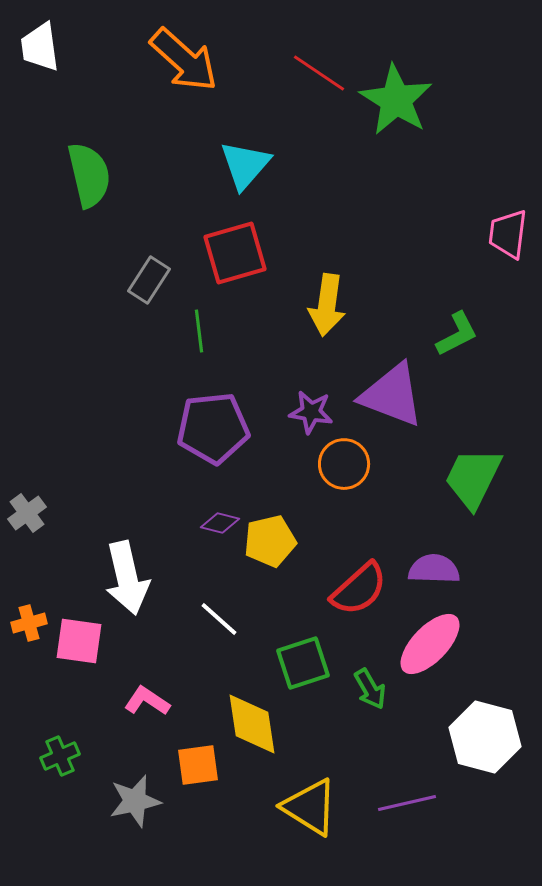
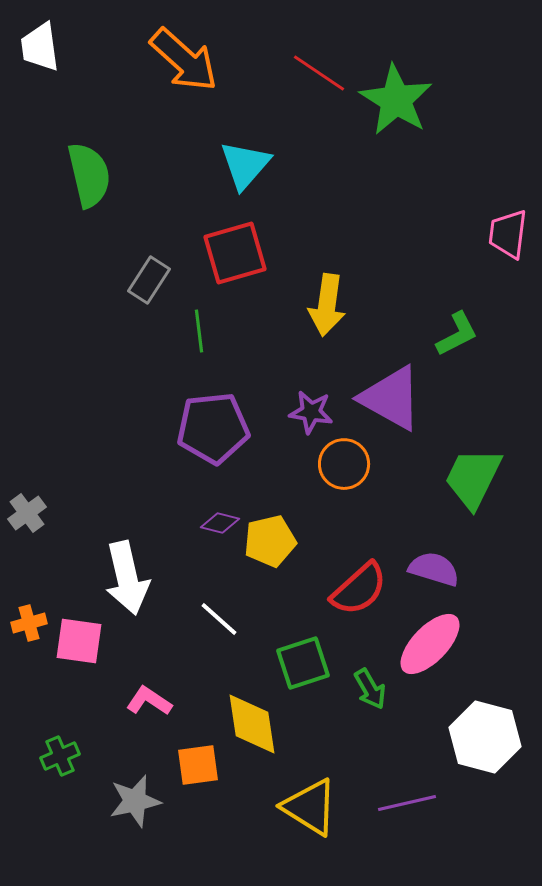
purple triangle: moved 1 px left, 3 px down; rotated 8 degrees clockwise
purple semicircle: rotated 15 degrees clockwise
pink L-shape: moved 2 px right
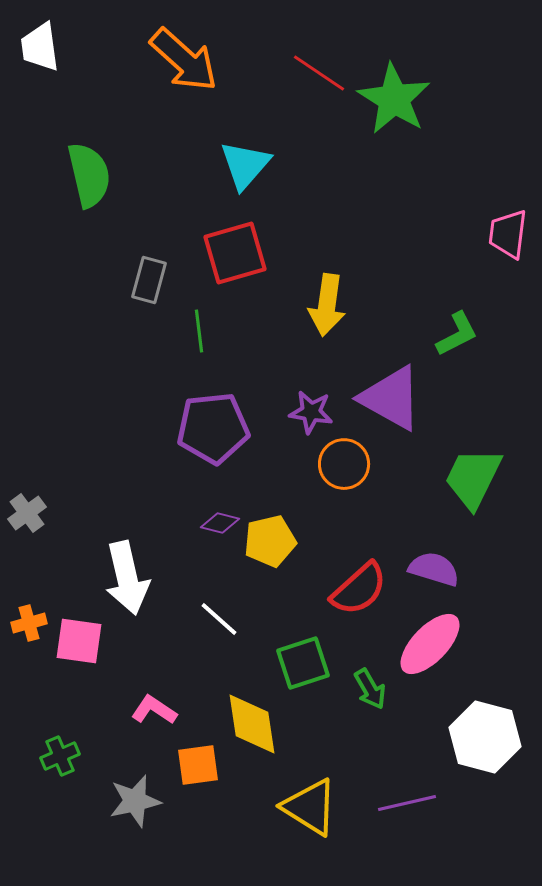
green star: moved 2 px left, 1 px up
gray rectangle: rotated 18 degrees counterclockwise
pink L-shape: moved 5 px right, 9 px down
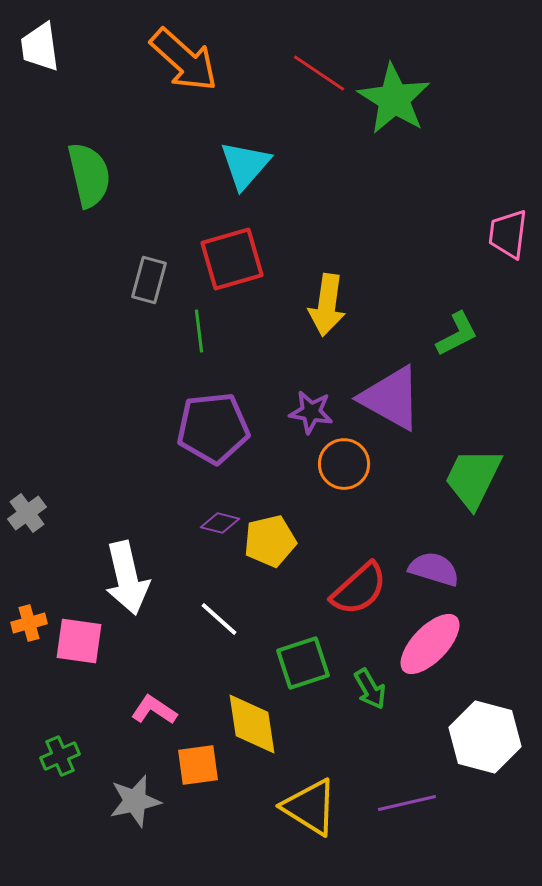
red square: moved 3 px left, 6 px down
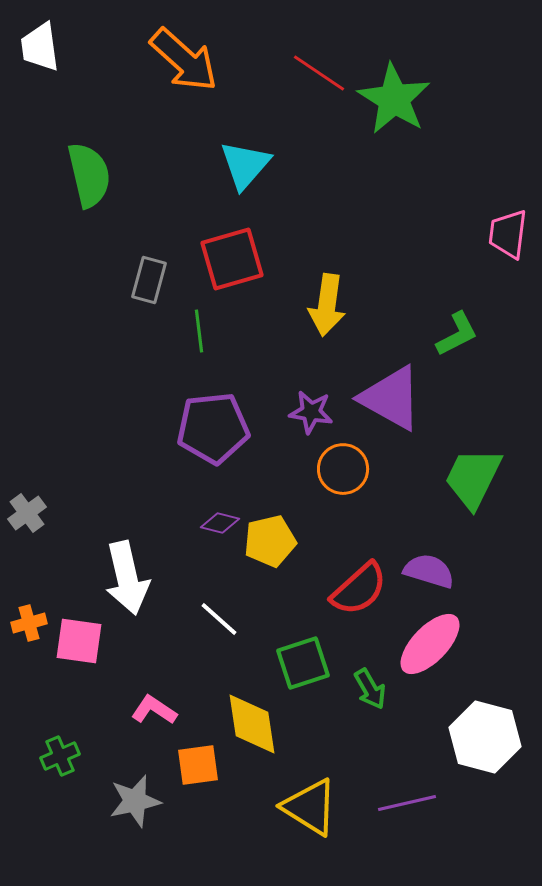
orange circle: moved 1 px left, 5 px down
purple semicircle: moved 5 px left, 2 px down
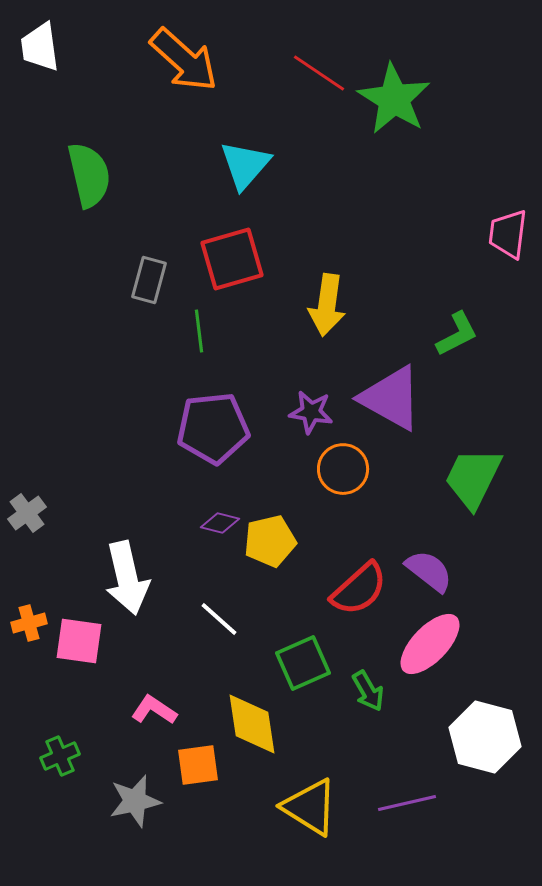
purple semicircle: rotated 21 degrees clockwise
green square: rotated 6 degrees counterclockwise
green arrow: moved 2 px left, 2 px down
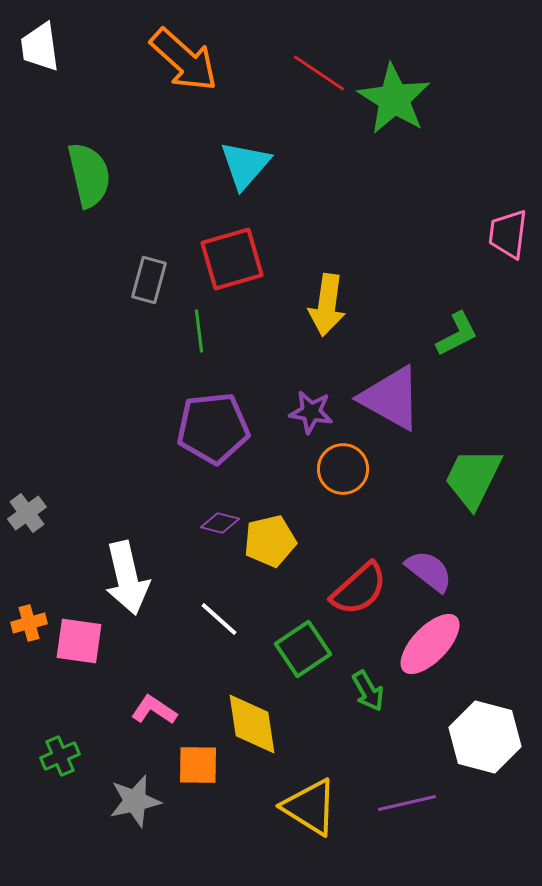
green square: moved 14 px up; rotated 10 degrees counterclockwise
orange square: rotated 9 degrees clockwise
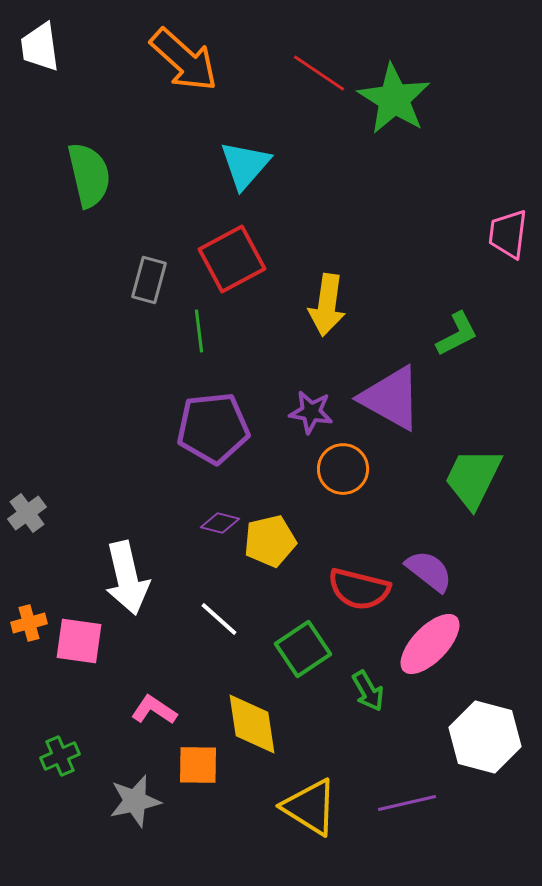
red square: rotated 12 degrees counterclockwise
red semicircle: rotated 56 degrees clockwise
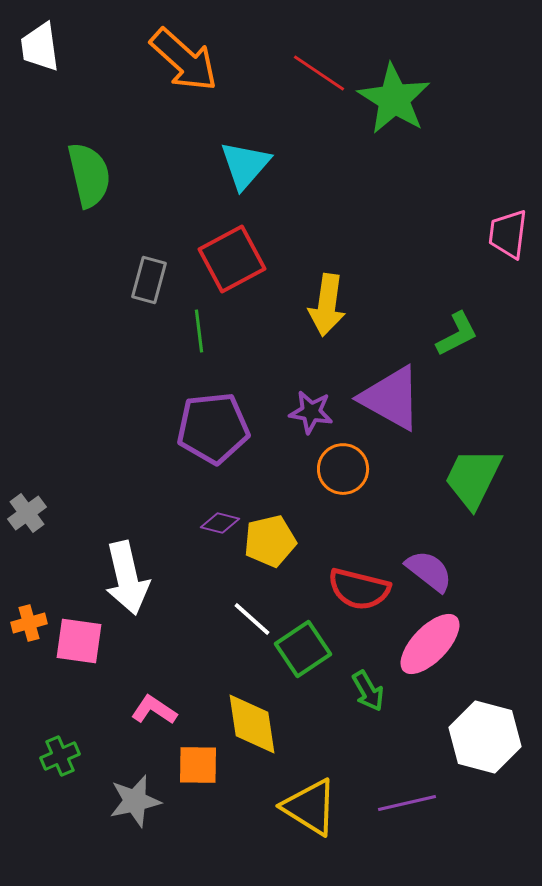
white line: moved 33 px right
